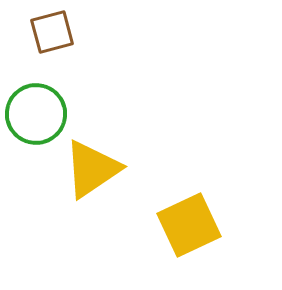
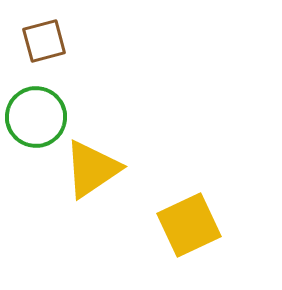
brown square: moved 8 px left, 9 px down
green circle: moved 3 px down
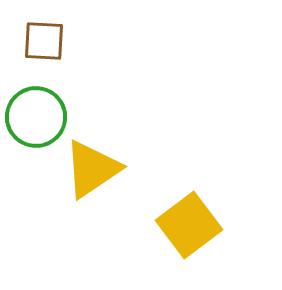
brown square: rotated 18 degrees clockwise
yellow square: rotated 12 degrees counterclockwise
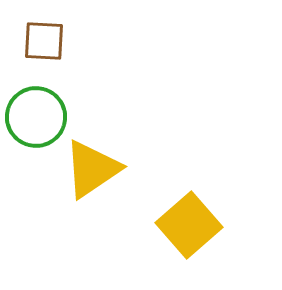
yellow square: rotated 4 degrees counterclockwise
